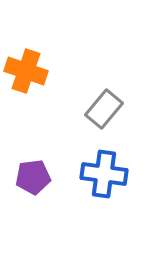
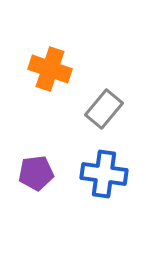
orange cross: moved 24 px right, 2 px up
purple pentagon: moved 3 px right, 4 px up
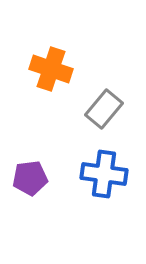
orange cross: moved 1 px right
purple pentagon: moved 6 px left, 5 px down
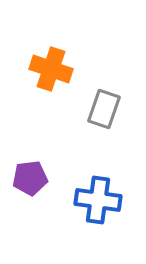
gray rectangle: rotated 21 degrees counterclockwise
blue cross: moved 6 px left, 26 px down
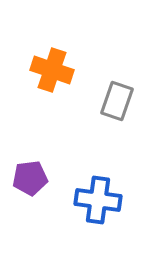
orange cross: moved 1 px right, 1 px down
gray rectangle: moved 13 px right, 8 px up
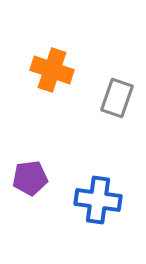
gray rectangle: moved 3 px up
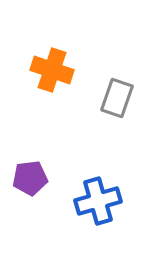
blue cross: moved 1 px down; rotated 24 degrees counterclockwise
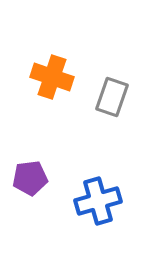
orange cross: moved 7 px down
gray rectangle: moved 5 px left, 1 px up
